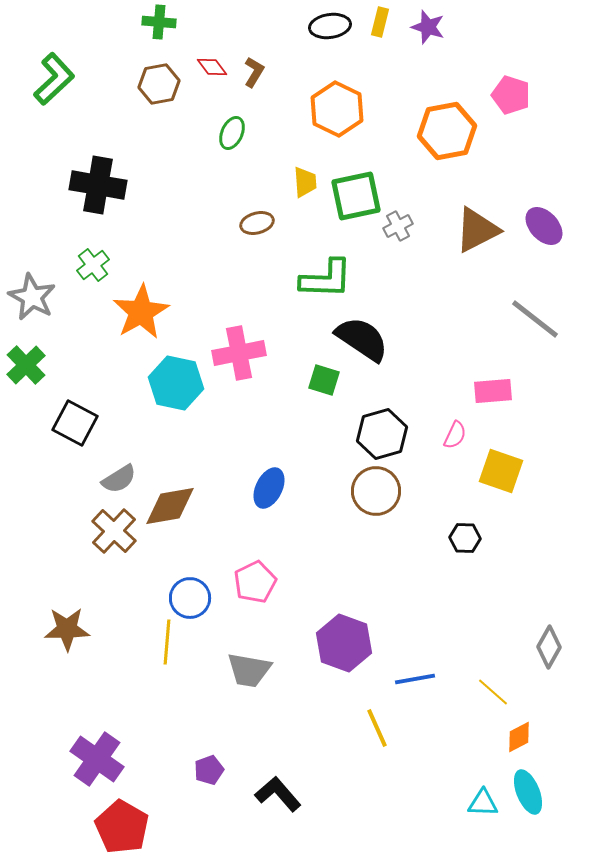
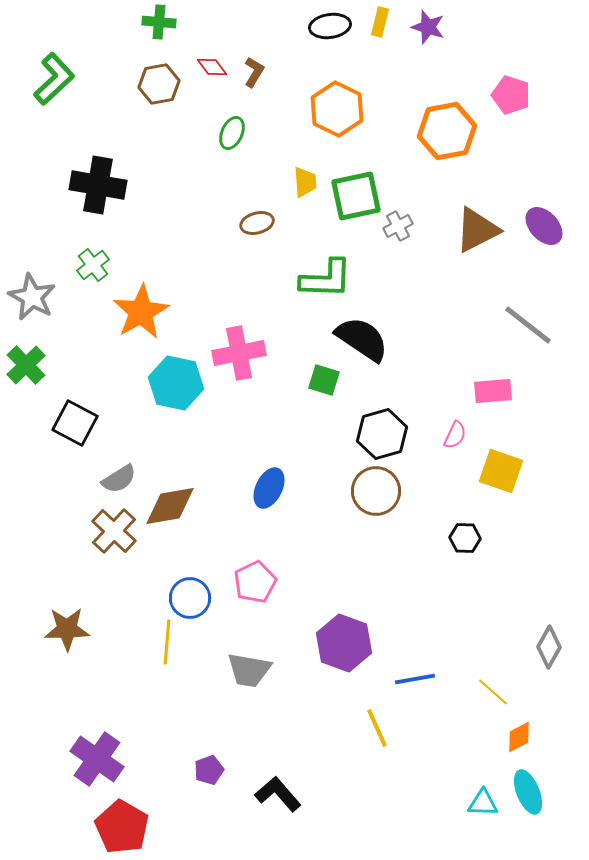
gray line at (535, 319): moved 7 px left, 6 px down
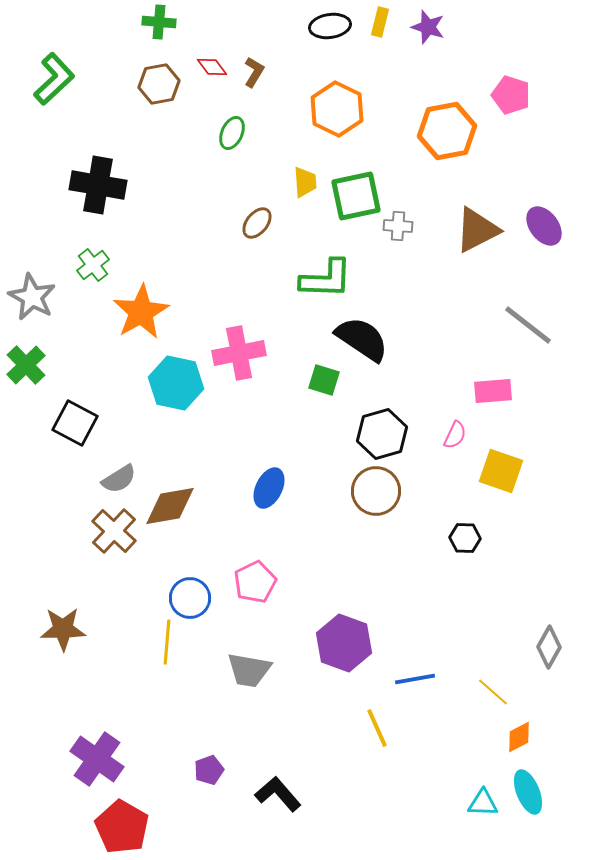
brown ellipse at (257, 223): rotated 36 degrees counterclockwise
gray cross at (398, 226): rotated 32 degrees clockwise
purple ellipse at (544, 226): rotated 6 degrees clockwise
brown star at (67, 629): moved 4 px left
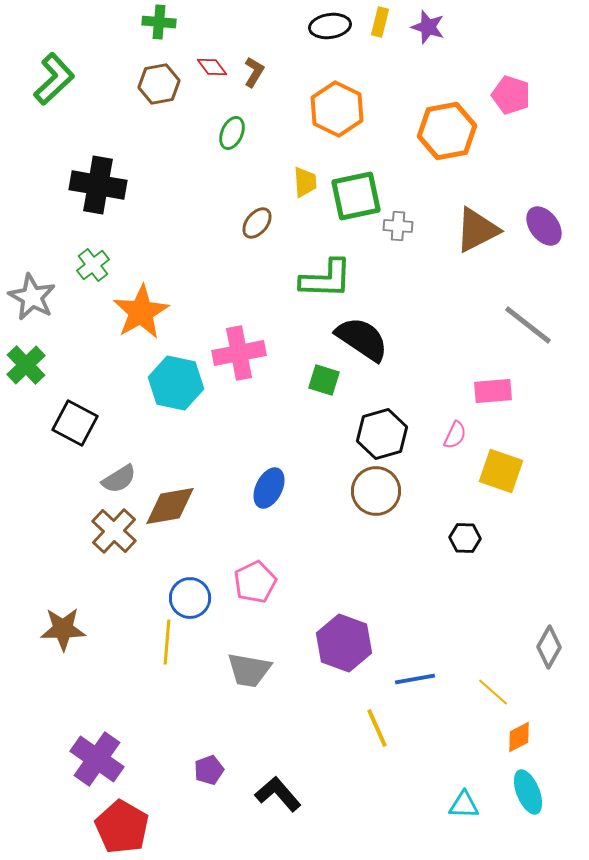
cyan triangle at (483, 803): moved 19 px left, 2 px down
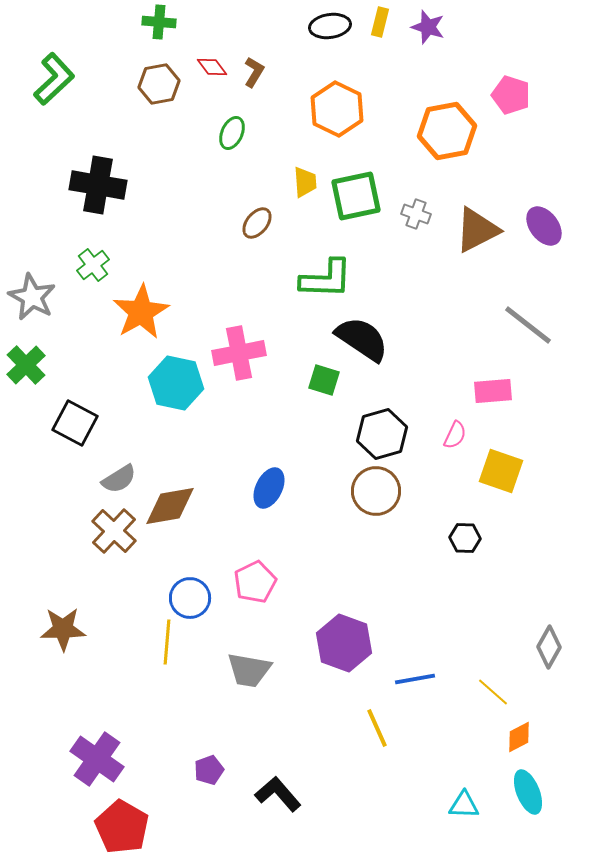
gray cross at (398, 226): moved 18 px right, 12 px up; rotated 16 degrees clockwise
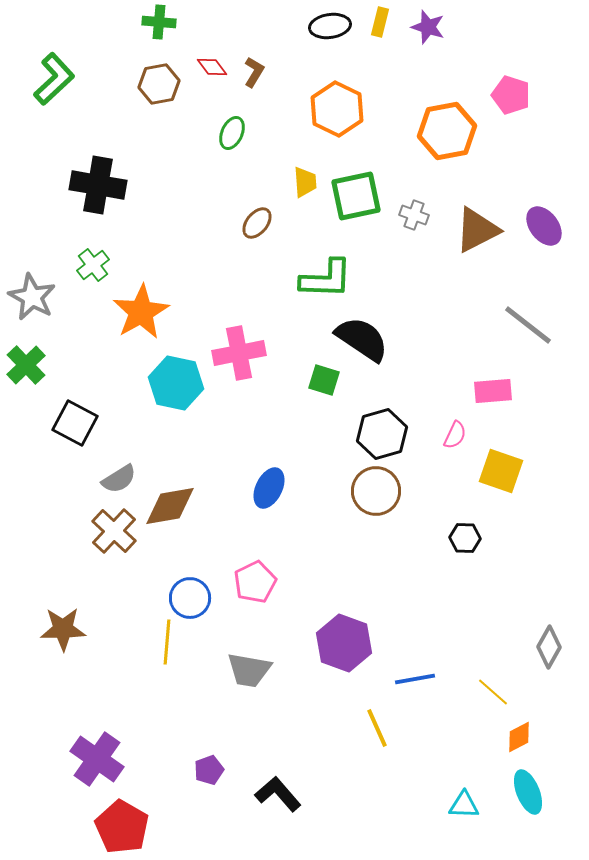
gray cross at (416, 214): moved 2 px left, 1 px down
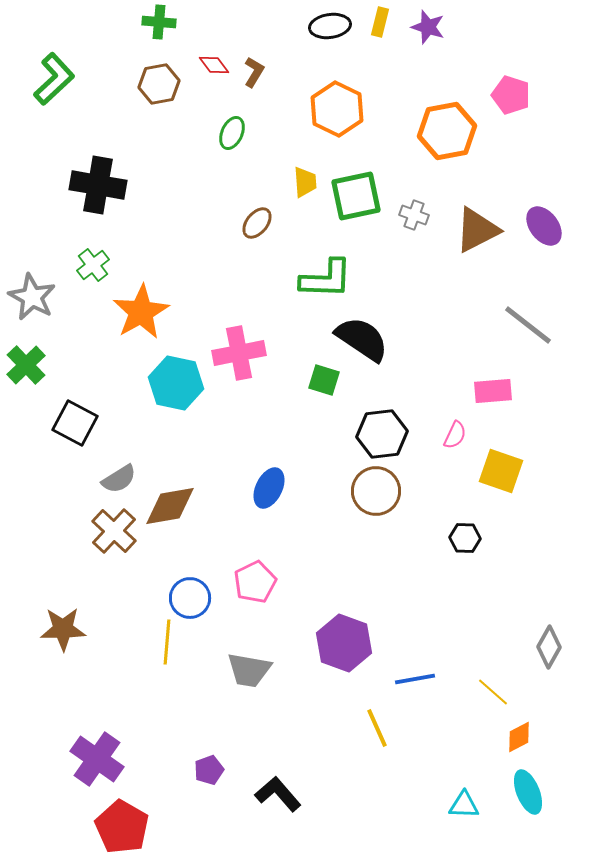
red diamond at (212, 67): moved 2 px right, 2 px up
black hexagon at (382, 434): rotated 9 degrees clockwise
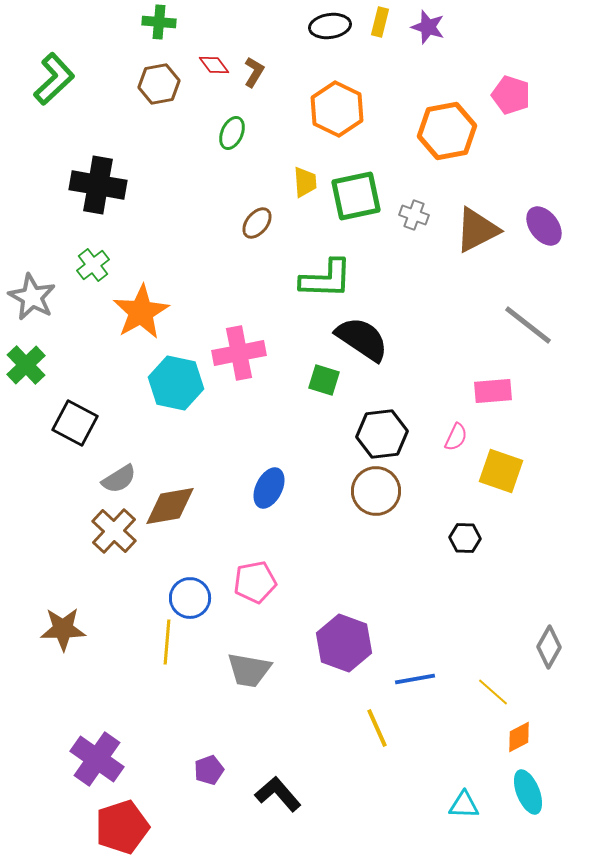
pink semicircle at (455, 435): moved 1 px right, 2 px down
pink pentagon at (255, 582): rotated 15 degrees clockwise
red pentagon at (122, 827): rotated 24 degrees clockwise
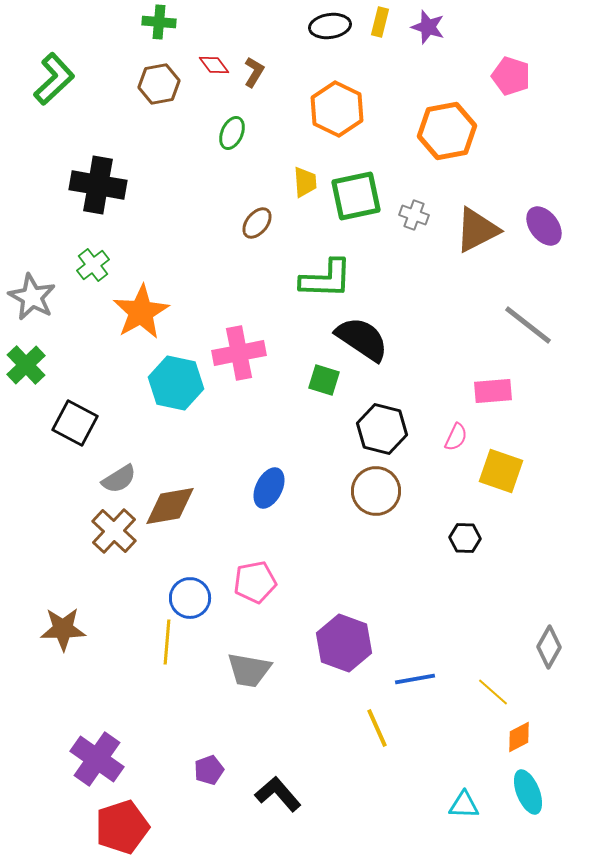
pink pentagon at (511, 95): moved 19 px up
black hexagon at (382, 434): moved 5 px up; rotated 21 degrees clockwise
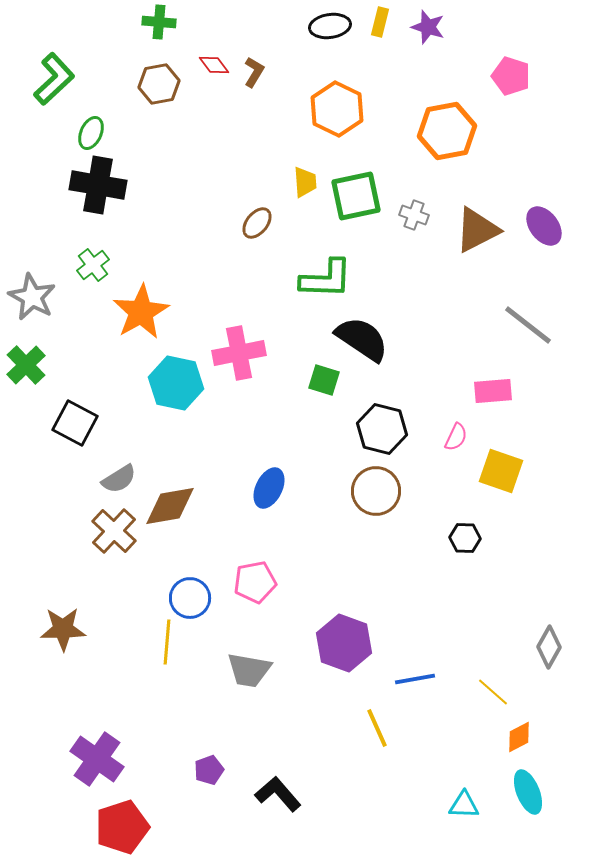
green ellipse at (232, 133): moved 141 px left
